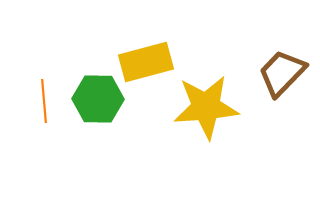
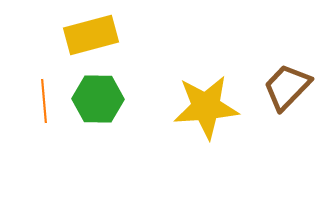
yellow rectangle: moved 55 px left, 27 px up
brown trapezoid: moved 5 px right, 14 px down
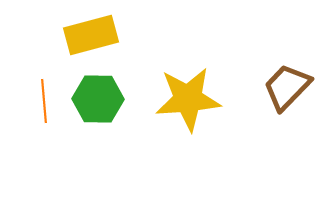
yellow star: moved 18 px left, 8 px up
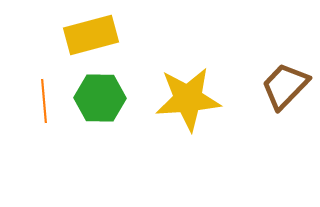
brown trapezoid: moved 2 px left, 1 px up
green hexagon: moved 2 px right, 1 px up
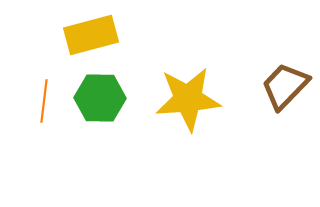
orange line: rotated 12 degrees clockwise
